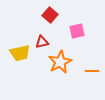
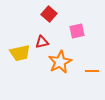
red square: moved 1 px left, 1 px up
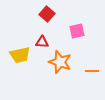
red square: moved 2 px left
red triangle: rotated 16 degrees clockwise
yellow trapezoid: moved 2 px down
orange star: rotated 25 degrees counterclockwise
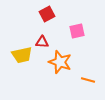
red square: rotated 21 degrees clockwise
yellow trapezoid: moved 2 px right
orange line: moved 4 px left, 9 px down; rotated 16 degrees clockwise
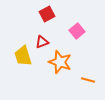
pink square: rotated 28 degrees counterclockwise
red triangle: rotated 24 degrees counterclockwise
yellow trapezoid: moved 1 px right, 1 px down; rotated 85 degrees clockwise
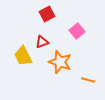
yellow trapezoid: rotated 10 degrees counterclockwise
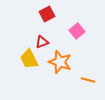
yellow trapezoid: moved 6 px right, 3 px down
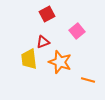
red triangle: moved 1 px right
yellow trapezoid: rotated 20 degrees clockwise
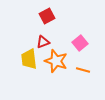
red square: moved 2 px down
pink square: moved 3 px right, 12 px down
orange star: moved 4 px left, 1 px up
orange line: moved 5 px left, 10 px up
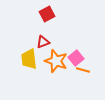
red square: moved 2 px up
pink square: moved 4 px left, 15 px down
